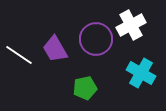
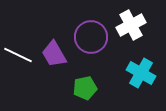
purple circle: moved 5 px left, 2 px up
purple trapezoid: moved 1 px left, 5 px down
white line: moved 1 px left; rotated 8 degrees counterclockwise
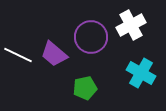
purple trapezoid: rotated 20 degrees counterclockwise
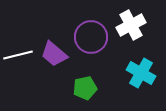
white line: rotated 40 degrees counterclockwise
